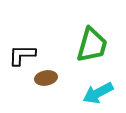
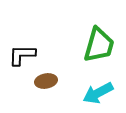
green trapezoid: moved 7 px right
brown ellipse: moved 3 px down
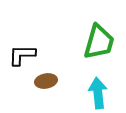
green trapezoid: moved 3 px up
cyan arrow: rotated 112 degrees clockwise
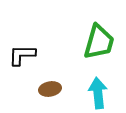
brown ellipse: moved 4 px right, 8 px down
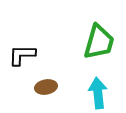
brown ellipse: moved 4 px left, 2 px up
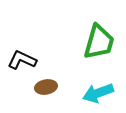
black L-shape: moved 5 px down; rotated 24 degrees clockwise
cyan arrow: rotated 104 degrees counterclockwise
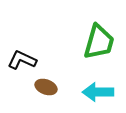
brown ellipse: rotated 30 degrees clockwise
cyan arrow: moved 1 px up; rotated 20 degrees clockwise
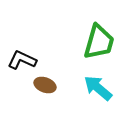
brown ellipse: moved 1 px left, 2 px up
cyan arrow: moved 4 px up; rotated 40 degrees clockwise
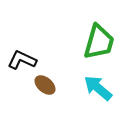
brown ellipse: rotated 20 degrees clockwise
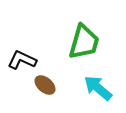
green trapezoid: moved 15 px left
